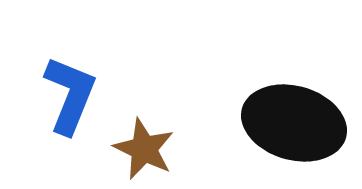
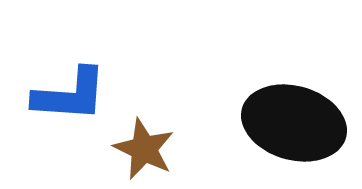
blue L-shape: rotated 72 degrees clockwise
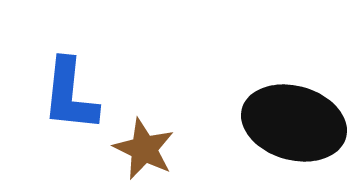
blue L-shape: rotated 92 degrees clockwise
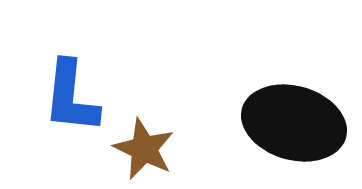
blue L-shape: moved 1 px right, 2 px down
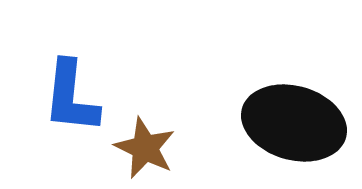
brown star: moved 1 px right, 1 px up
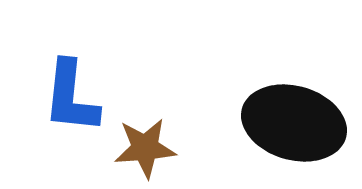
brown star: rotated 30 degrees counterclockwise
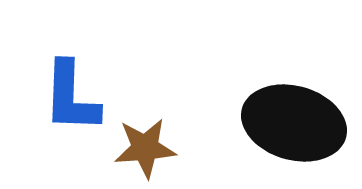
blue L-shape: rotated 4 degrees counterclockwise
